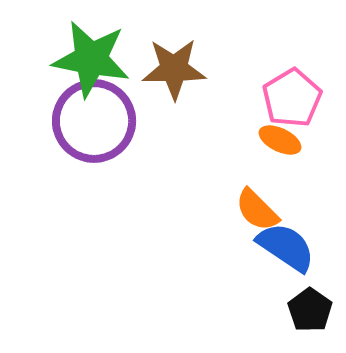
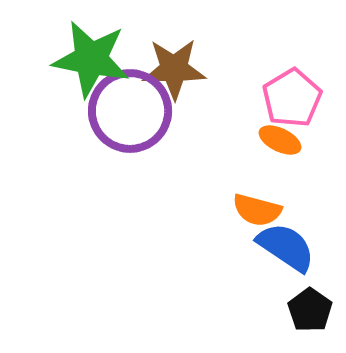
purple circle: moved 36 px right, 10 px up
orange semicircle: rotated 30 degrees counterclockwise
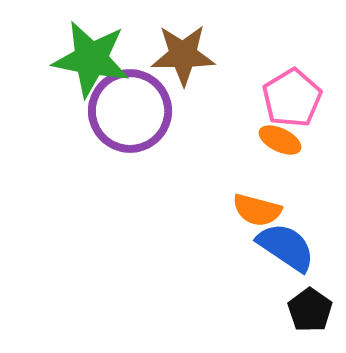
brown star: moved 9 px right, 14 px up
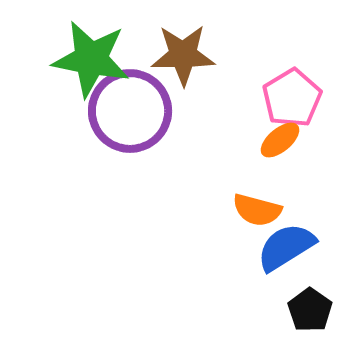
orange ellipse: rotated 66 degrees counterclockwise
blue semicircle: rotated 66 degrees counterclockwise
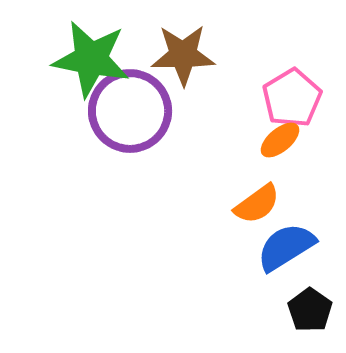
orange semicircle: moved 6 px up; rotated 51 degrees counterclockwise
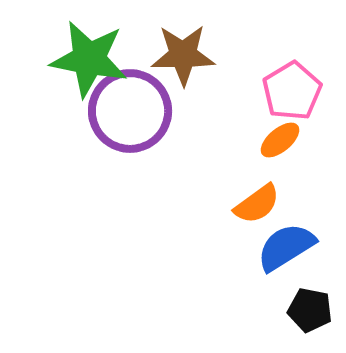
green star: moved 2 px left
pink pentagon: moved 7 px up
black pentagon: rotated 24 degrees counterclockwise
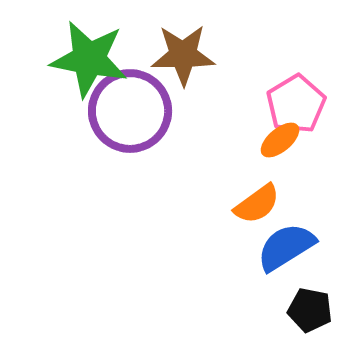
pink pentagon: moved 4 px right, 13 px down
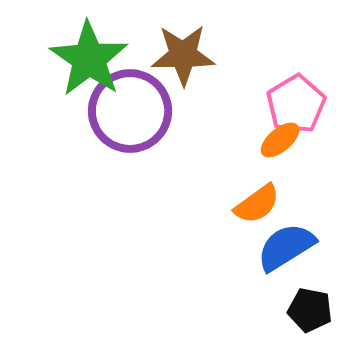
green star: rotated 24 degrees clockwise
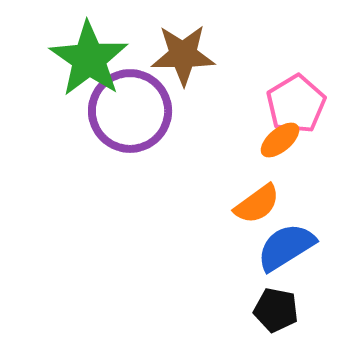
black pentagon: moved 34 px left
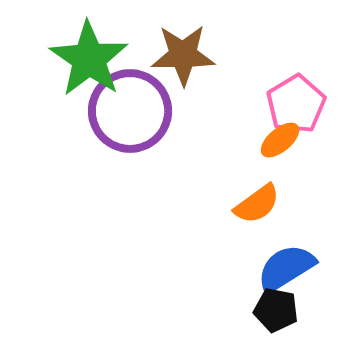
blue semicircle: moved 21 px down
